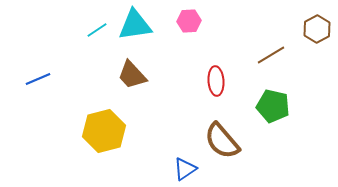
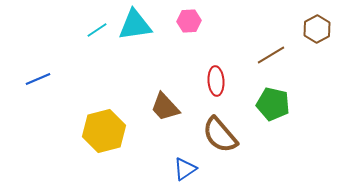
brown trapezoid: moved 33 px right, 32 px down
green pentagon: moved 2 px up
brown semicircle: moved 2 px left, 6 px up
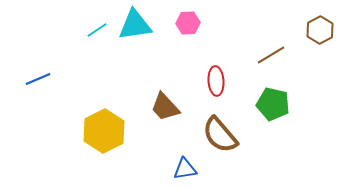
pink hexagon: moved 1 px left, 2 px down
brown hexagon: moved 3 px right, 1 px down
yellow hexagon: rotated 12 degrees counterclockwise
blue triangle: rotated 25 degrees clockwise
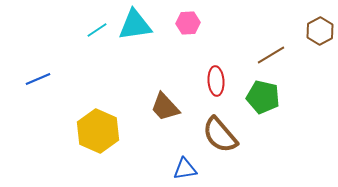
brown hexagon: moved 1 px down
green pentagon: moved 10 px left, 7 px up
yellow hexagon: moved 6 px left; rotated 9 degrees counterclockwise
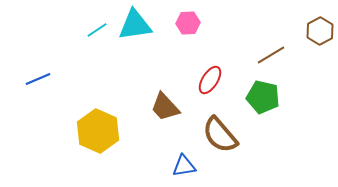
red ellipse: moved 6 px left, 1 px up; rotated 36 degrees clockwise
blue triangle: moved 1 px left, 3 px up
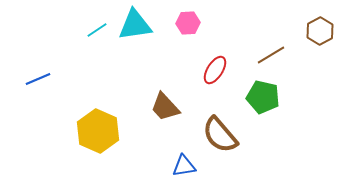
red ellipse: moved 5 px right, 10 px up
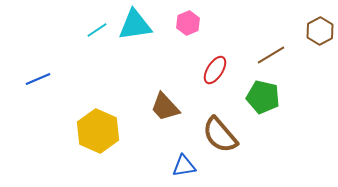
pink hexagon: rotated 20 degrees counterclockwise
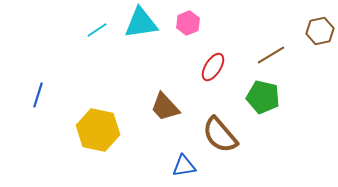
cyan triangle: moved 6 px right, 2 px up
brown hexagon: rotated 16 degrees clockwise
red ellipse: moved 2 px left, 3 px up
blue line: moved 16 px down; rotated 50 degrees counterclockwise
yellow hexagon: moved 1 px up; rotated 12 degrees counterclockwise
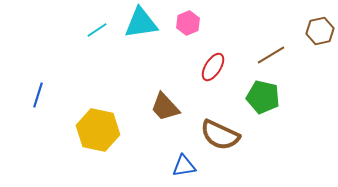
brown semicircle: rotated 24 degrees counterclockwise
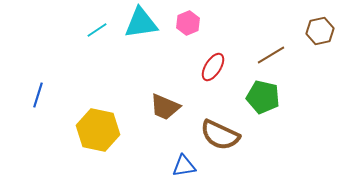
brown trapezoid: rotated 24 degrees counterclockwise
